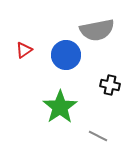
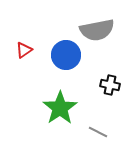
green star: moved 1 px down
gray line: moved 4 px up
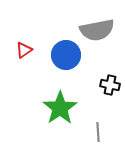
gray line: rotated 60 degrees clockwise
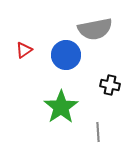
gray semicircle: moved 2 px left, 1 px up
green star: moved 1 px right, 1 px up
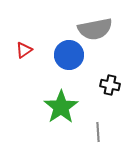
blue circle: moved 3 px right
